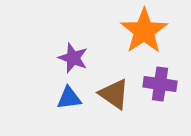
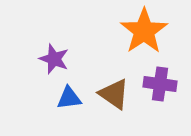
purple star: moved 19 px left, 1 px down
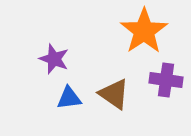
purple cross: moved 6 px right, 4 px up
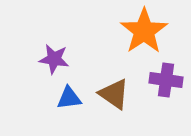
purple star: rotated 12 degrees counterclockwise
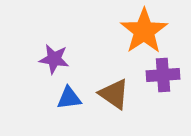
purple cross: moved 3 px left, 5 px up; rotated 12 degrees counterclockwise
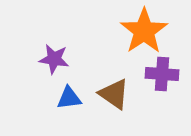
purple cross: moved 1 px left, 1 px up; rotated 8 degrees clockwise
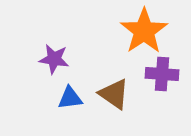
blue triangle: moved 1 px right
